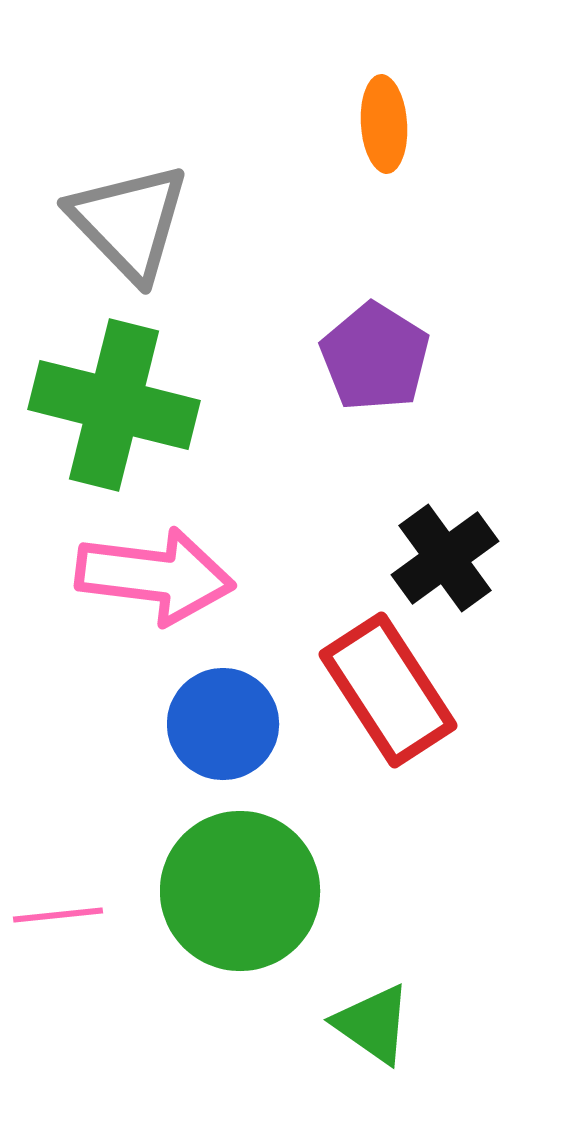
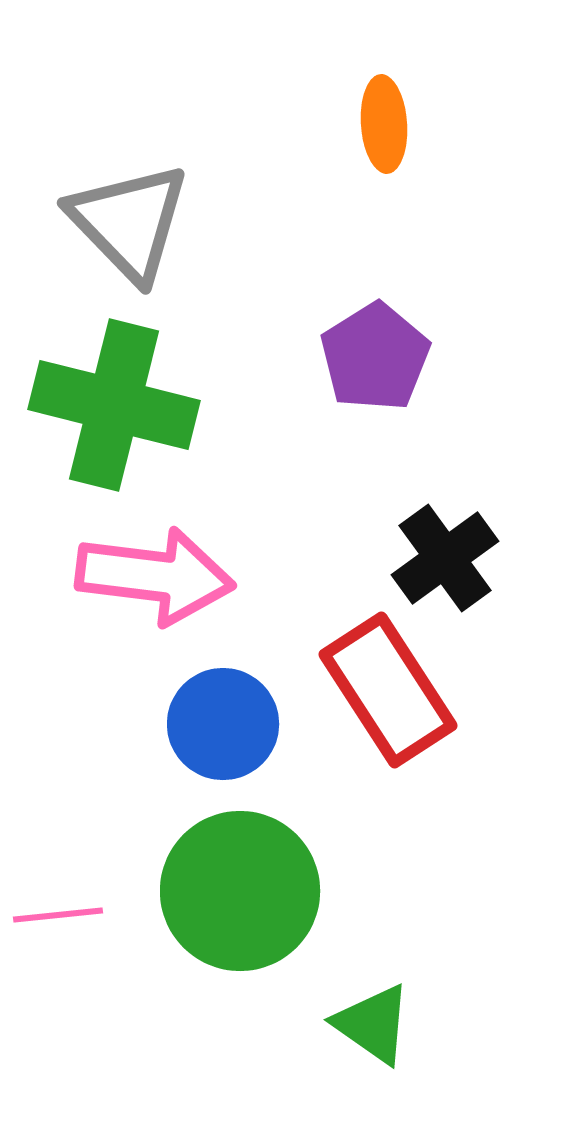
purple pentagon: rotated 8 degrees clockwise
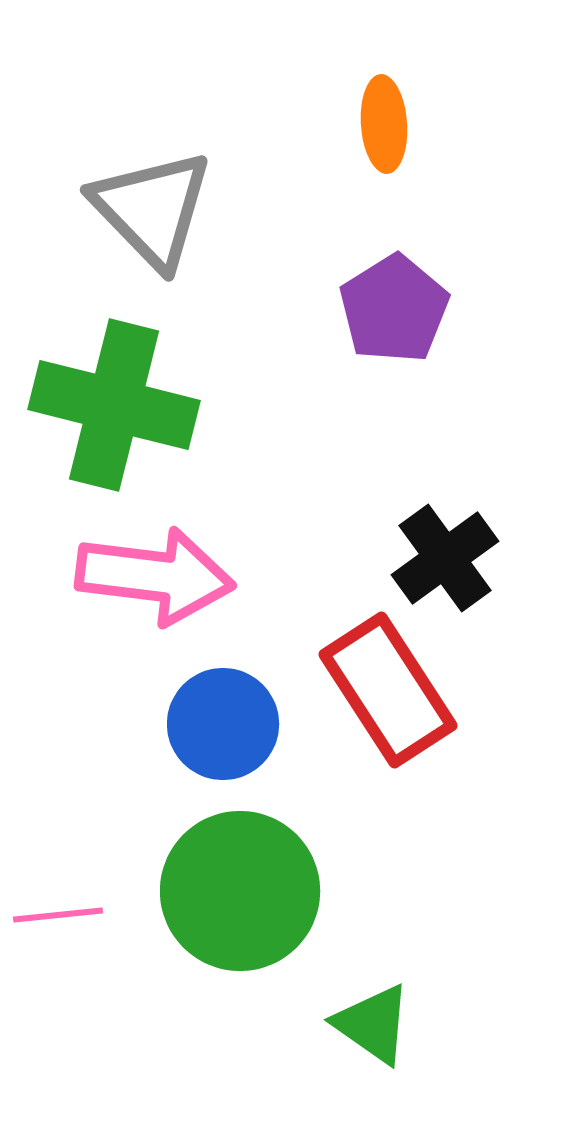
gray triangle: moved 23 px right, 13 px up
purple pentagon: moved 19 px right, 48 px up
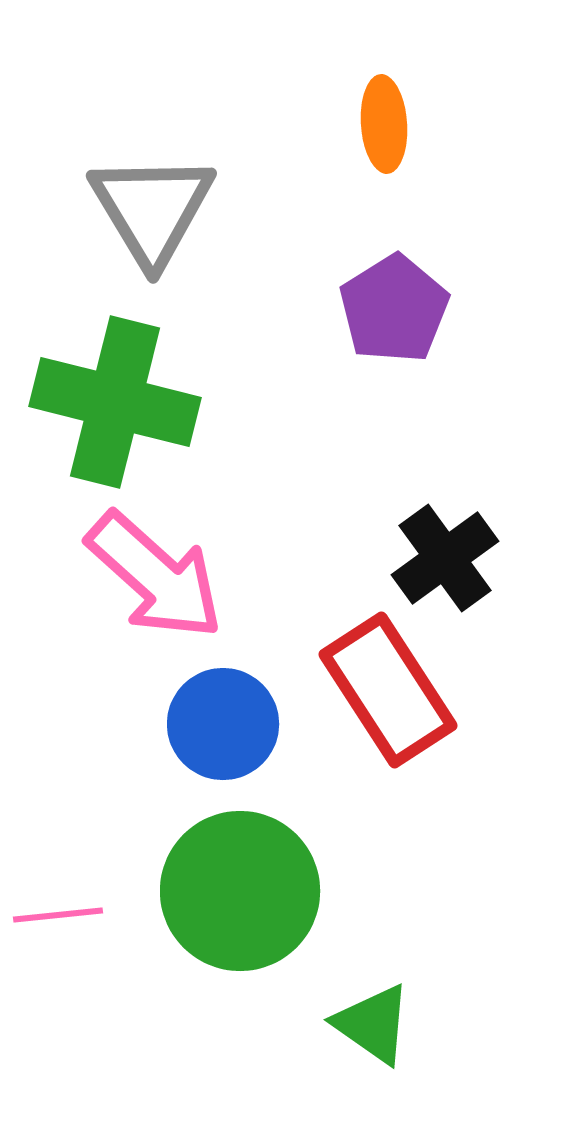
gray triangle: rotated 13 degrees clockwise
green cross: moved 1 px right, 3 px up
pink arrow: rotated 35 degrees clockwise
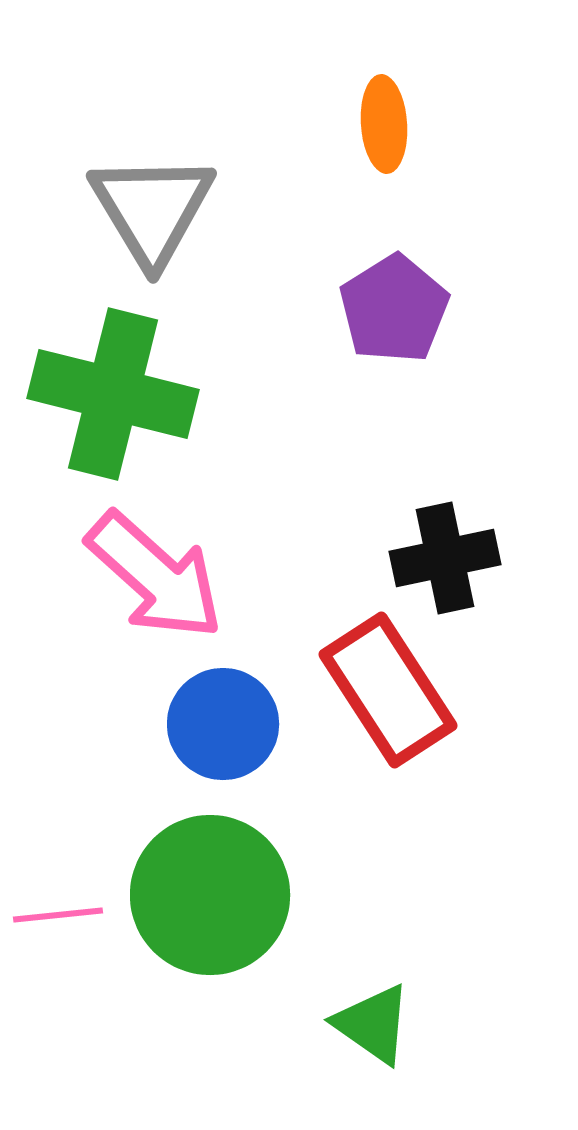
green cross: moved 2 px left, 8 px up
black cross: rotated 24 degrees clockwise
green circle: moved 30 px left, 4 px down
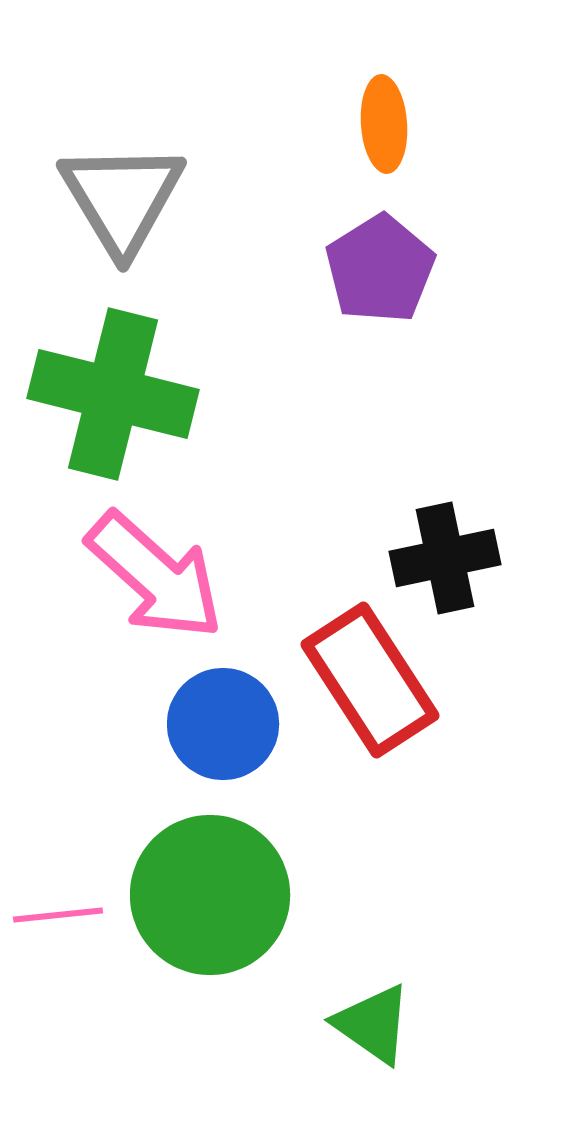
gray triangle: moved 30 px left, 11 px up
purple pentagon: moved 14 px left, 40 px up
red rectangle: moved 18 px left, 10 px up
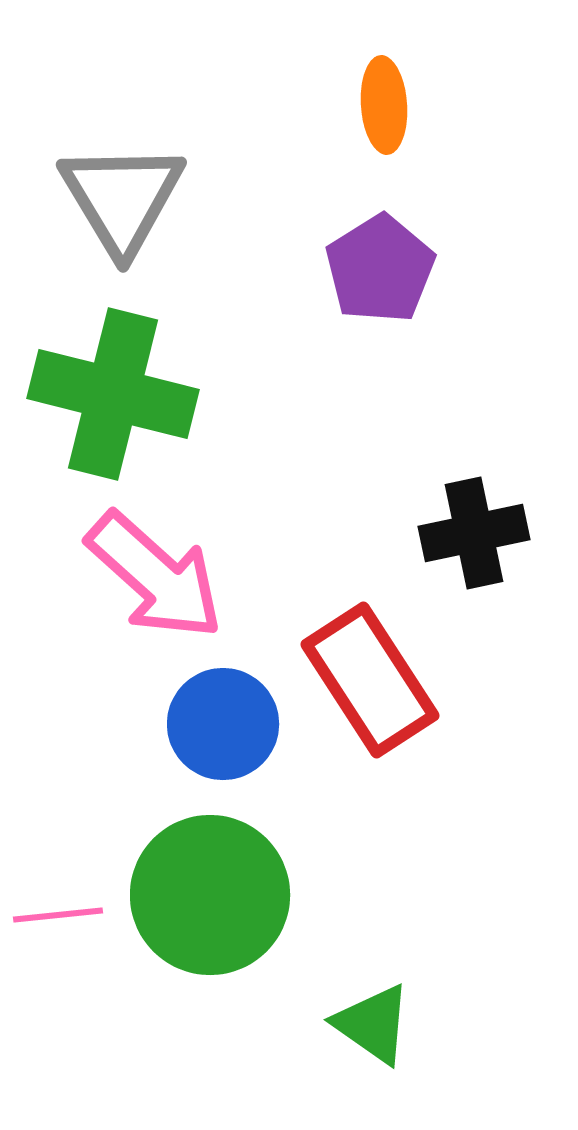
orange ellipse: moved 19 px up
black cross: moved 29 px right, 25 px up
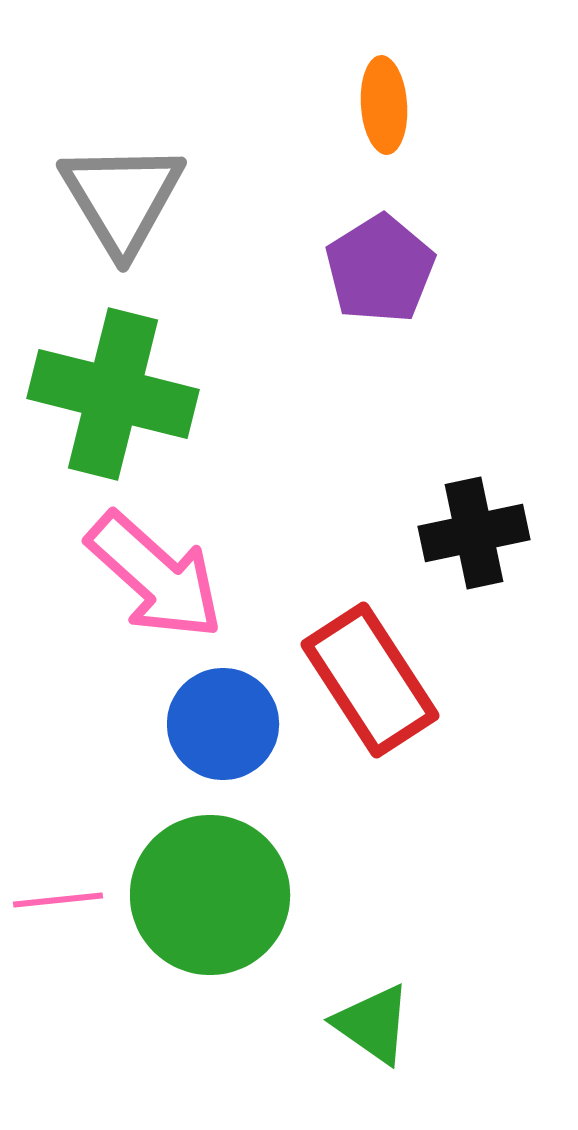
pink line: moved 15 px up
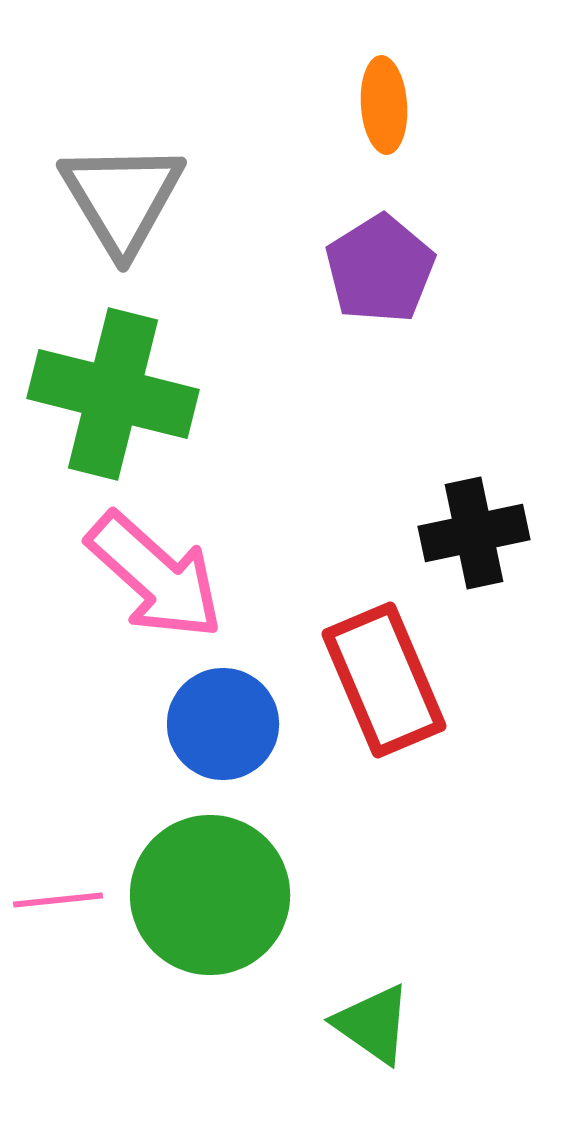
red rectangle: moved 14 px right; rotated 10 degrees clockwise
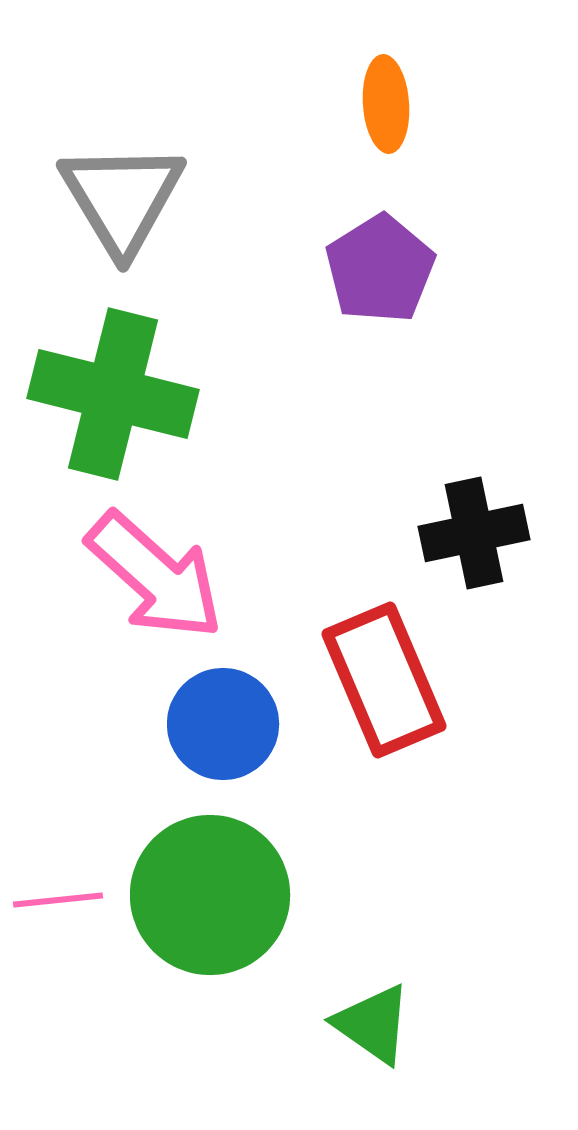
orange ellipse: moved 2 px right, 1 px up
